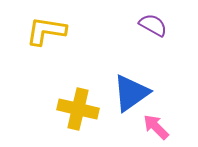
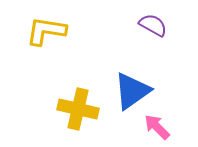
blue triangle: moved 1 px right, 2 px up
pink arrow: moved 1 px right
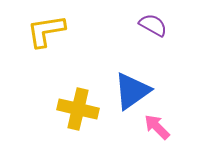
yellow L-shape: rotated 18 degrees counterclockwise
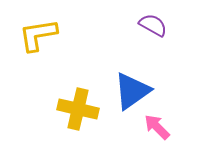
yellow L-shape: moved 8 px left, 4 px down
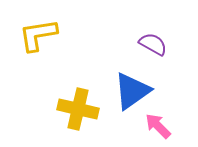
purple semicircle: moved 19 px down
pink arrow: moved 1 px right, 1 px up
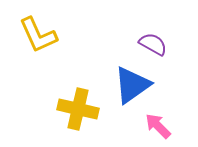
yellow L-shape: rotated 105 degrees counterclockwise
blue triangle: moved 6 px up
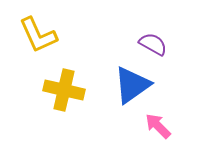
yellow cross: moved 14 px left, 19 px up
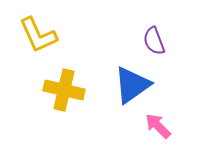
purple semicircle: moved 1 px right, 3 px up; rotated 140 degrees counterclockwise
